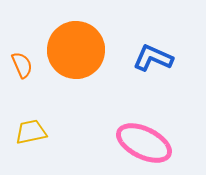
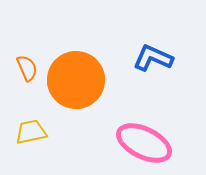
orange circle: moved 30 px down
orange semicircle: moved 5 px right, 3 px down
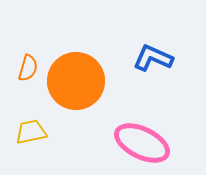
orange semicircle: moved 1 px right; rotated 40 degrees clockwise
orange circle: moved 1 px down
pink ellipse: moved 2 px left
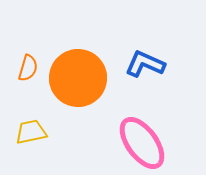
blue L-shape: moved 8 px left, 6 px down
orange circle: moved 2 px right, 3 px up
pink ellipse: rotated 28 degrees clockwise
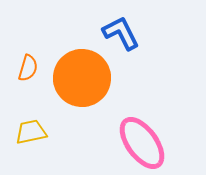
blue L-shape: moved 24 px left, 31 px up; rotated 39 degrees clockwise
orange circle: moved 4 px right
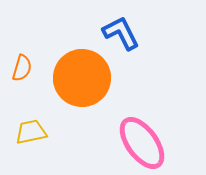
orange semicircle: moved 6 px left
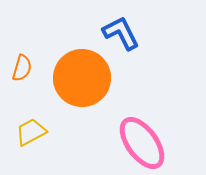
yellow trapezoid: rotated 16 degrees counterclockwise
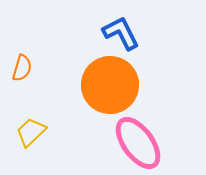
orange circle: moved 28 px right, 7 px down
yellow trapezoid: rotated 16 degrees counterclockwise
pink ellipse: moved 4 px left
